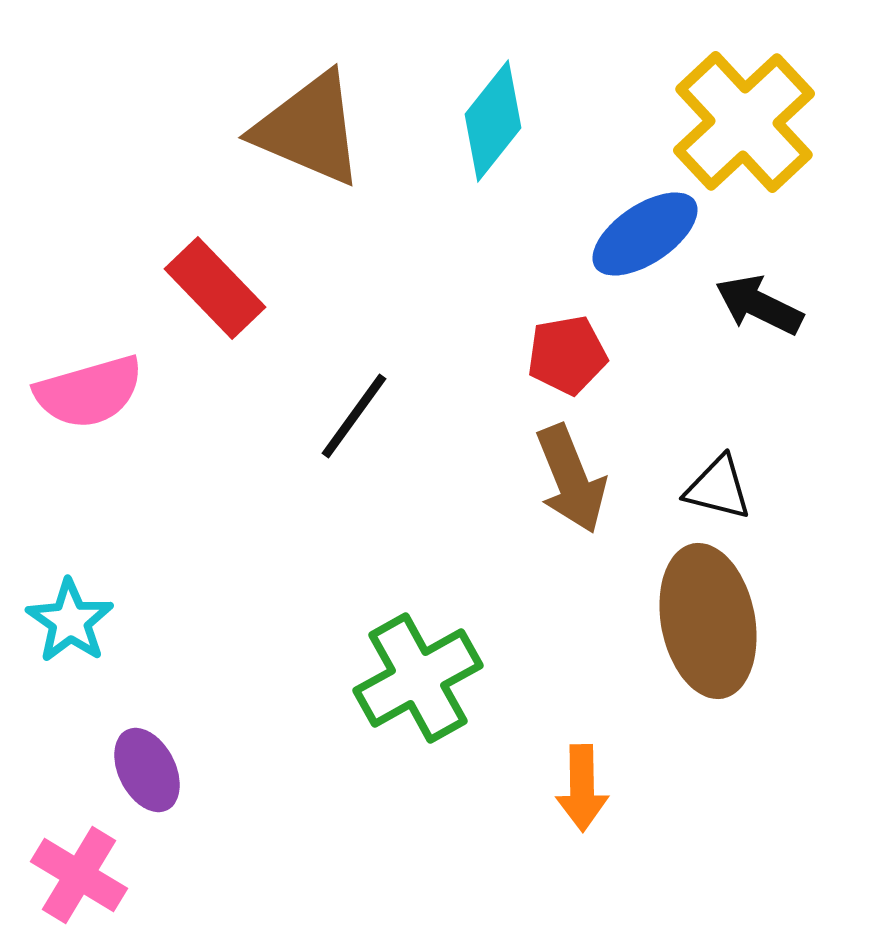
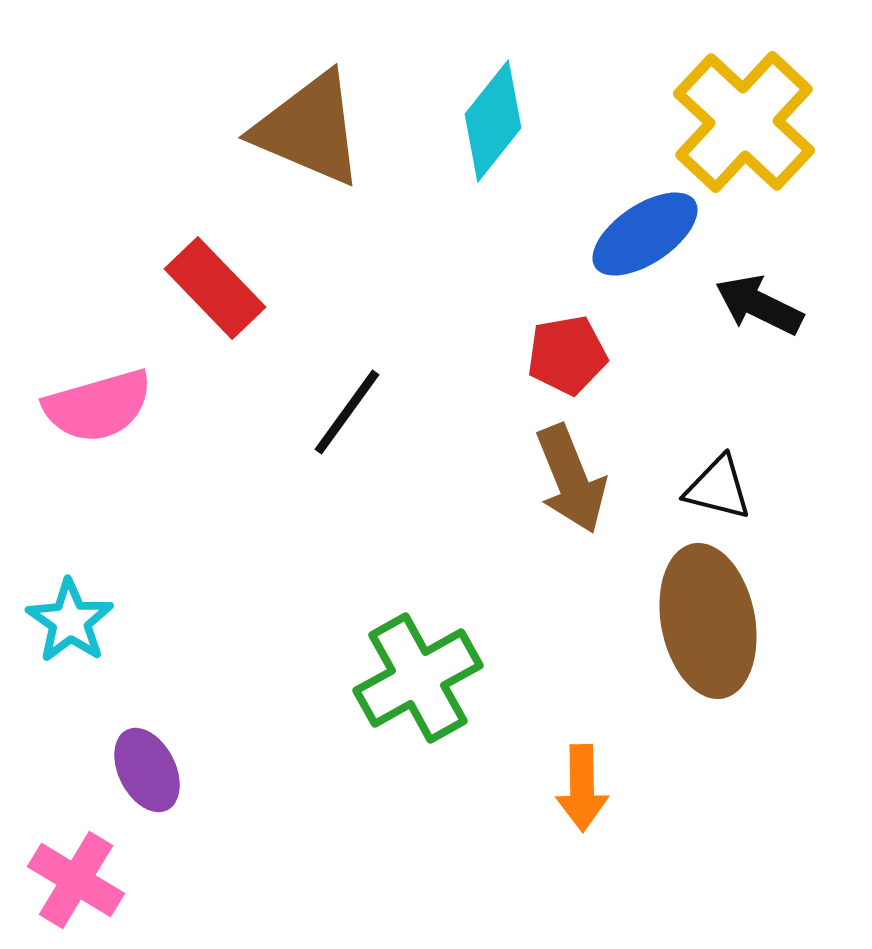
yellow cross: rotated 4 degrees counterclockwise
pink semicircle: moved 9 px right, 14 px down
black line: moved 7 px left, 4 px up
pink cross: moved 3 px left, 5 px down
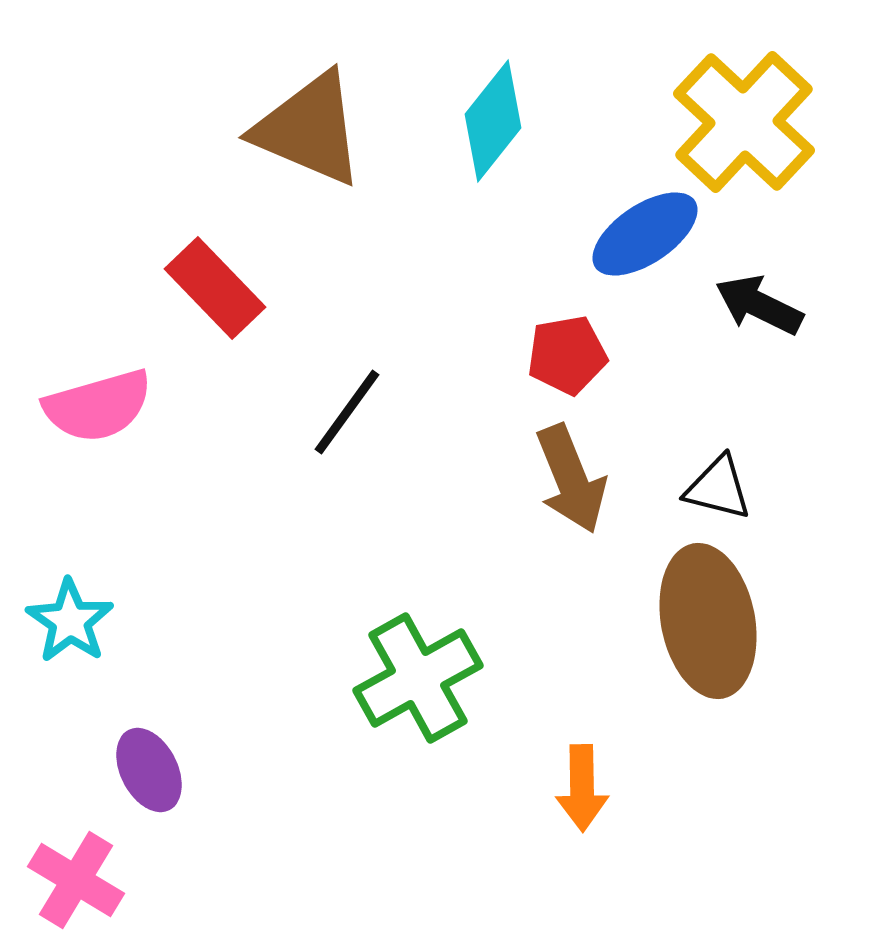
purple ellipse: moved 2 px right
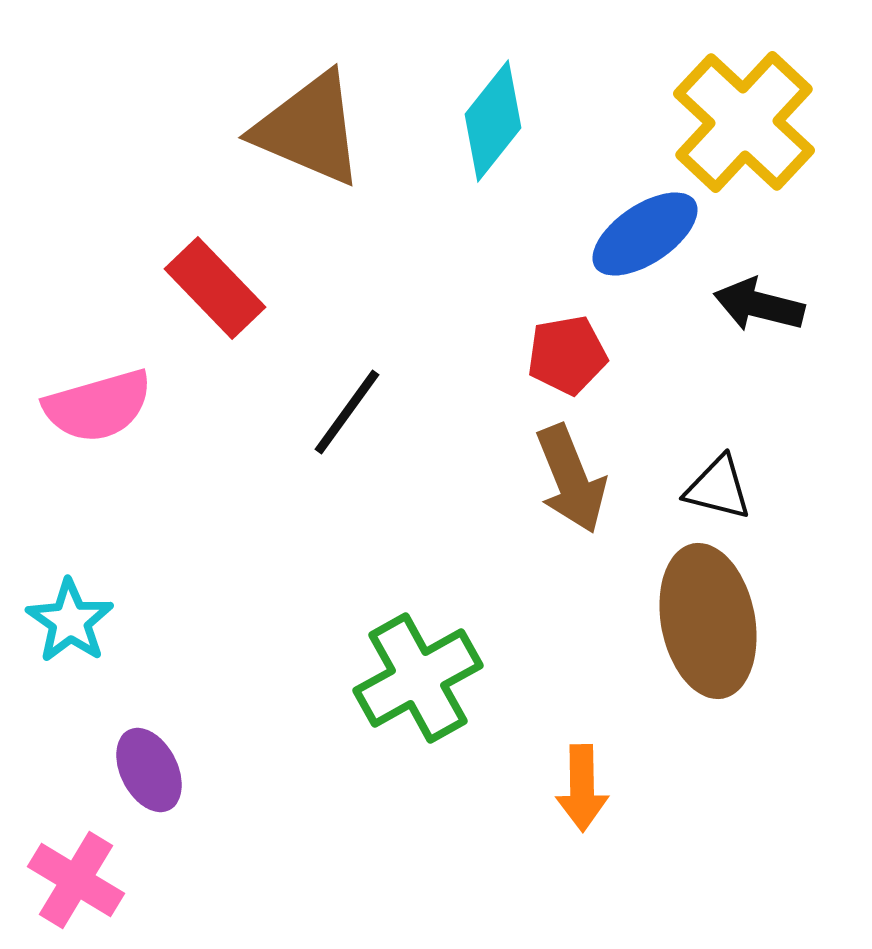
black arrow: rotated 12 degrees counterclockwise
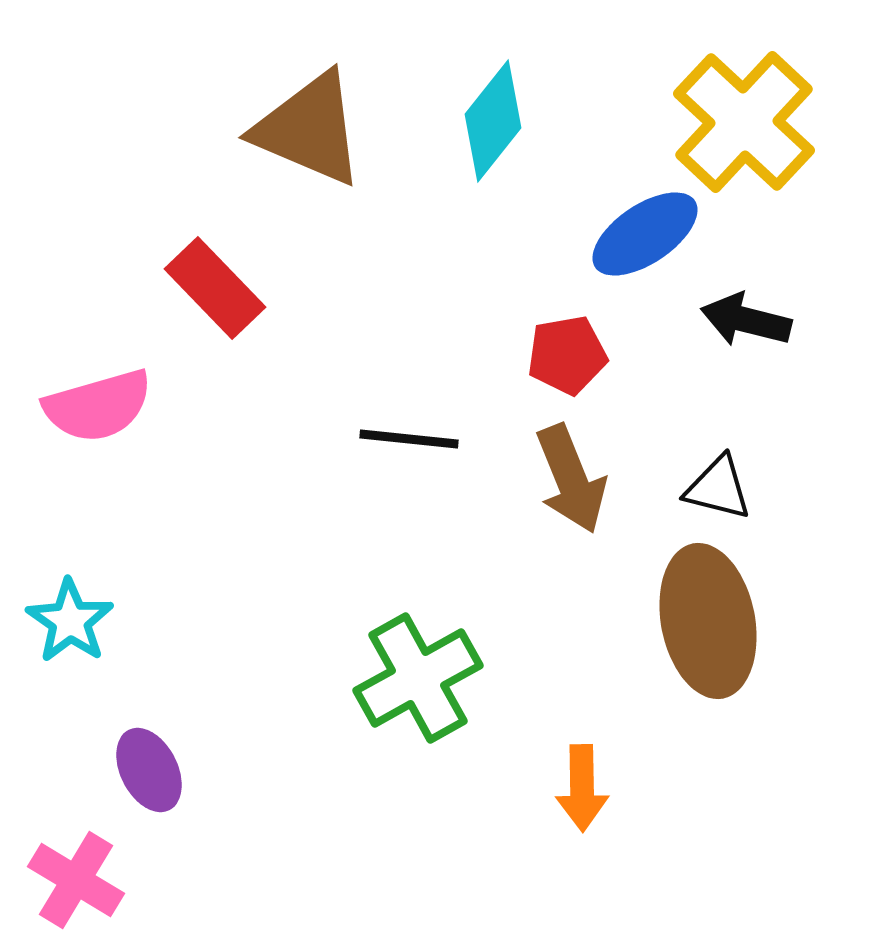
black arrow: moved 13 px left, 15 px down
black line: moved 62 px right, 27 px down; rotated 60 degrees clockwise
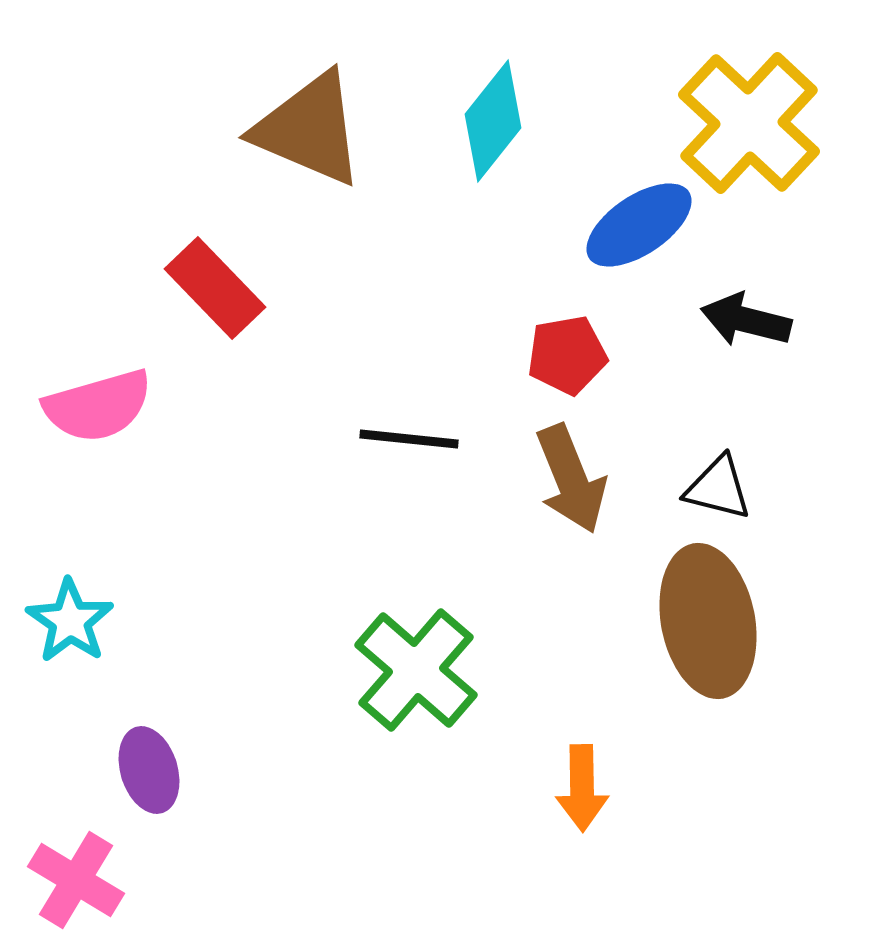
yellow cross: moved 5 px right, 1 px down
blue ellipse: moved 6 px left, 9 px up
green cross: moved 2 px left, 8 px up; rotated 20 degrees counterclockwise
purple ellipse: rotated 10 degrees clockwise
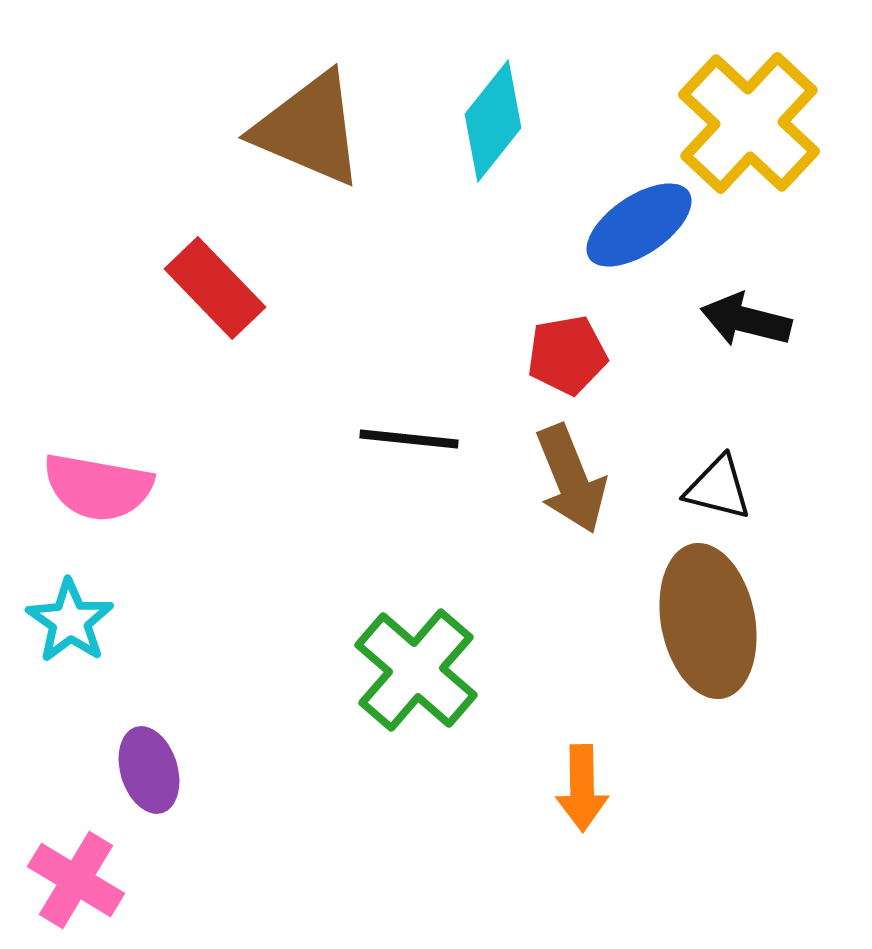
pink semicircle: moved 81 px down; rotated 26 degrees clockwise
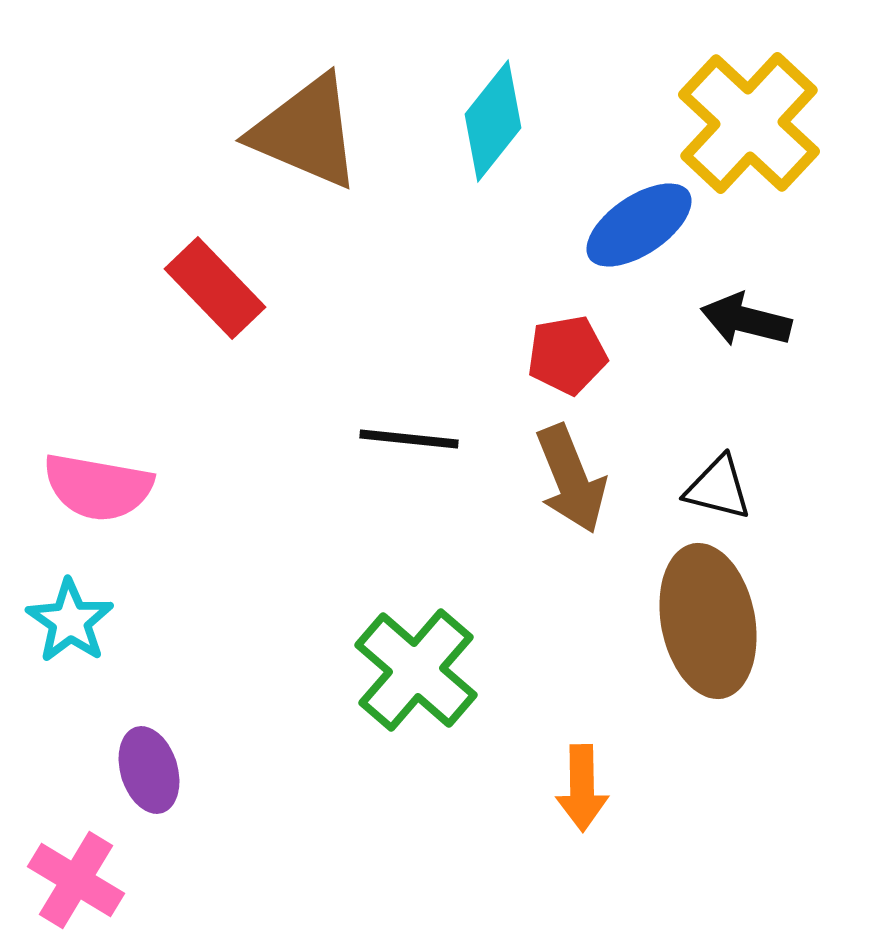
brown triangle: moved 3 px left, 3 px down
